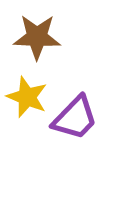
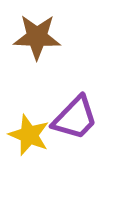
yellow star: moved 2 px right, 38 px down
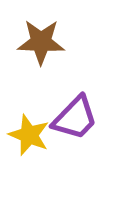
brown star: moved 4 px right, 5 px down
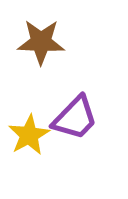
yellow star: rotated 21 degrees clockwise
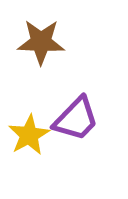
purple trapezoid: moved 1 px right, 1 px down
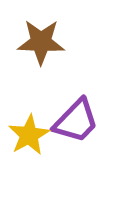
purple trapezoid: moved 2 px down
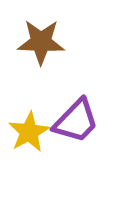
yellow star: moved 3 px up
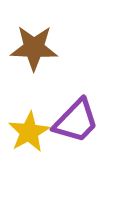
brown star: moved 7 px left, 6 px down
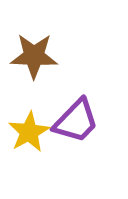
brown star: moved 8 px down
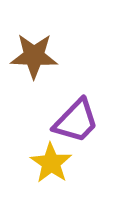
yellow star: moved 22 px right, 31 px down; rotated 9 degrees counterclockwise
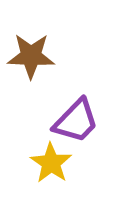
brown star: moved 3 px left
